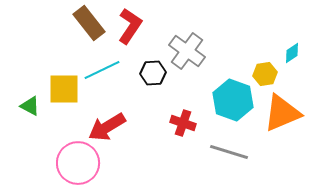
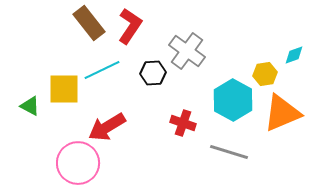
cyan diamond: moved 2 px right, 2 px down; rotated 15 degrees clockwise
cyan hexagon: rotated 9 degrees clockwise
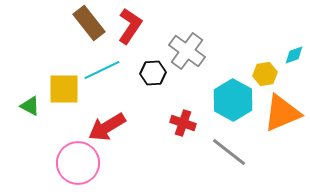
gray line: rotated 21 degrees clockwise
